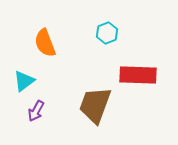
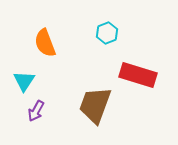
red rectangle: rotated 15 degrees clockwise
cyan triangle: rotated 20 degrees counterclockwise
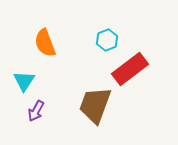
cyan hexagon: moved 7 px down
red rectangle: moved 8 px left, 6 px up; rotated 54 degrees counterclockwise
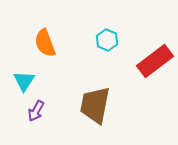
cyan hexagon: rotated 15 degrees counterclockwise
red rectangle: moved 25 px right, 8 px up
brown trapezoid: rotated 9 degrees counterclockwise
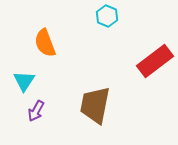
cyan hexagon: moved 24 px up
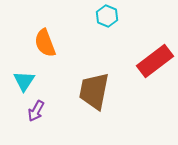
brown trapezoid: moved 1 px left, 14 px up
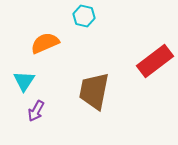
cyan hexagon: moved 23 px left; rotated 10 degrees counterclockwise
orange semicircle: rotated 88 degrees clockwise
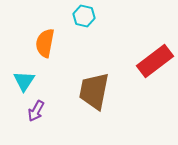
orange semicircle: rotated 56 degrees counterclockwise
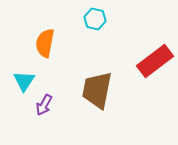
cyan hexagon: moved 11 px right, 3 px down
brown trapezoid: moved 3 px right, 1 px up
purple arrow: moved 8 px right, 6 px up
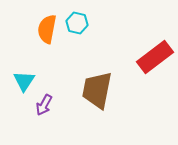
cyan hexagon: moved 18 px left, 4 px down
orange semicircle: moved 2 px right, 14 px up
red rectangle: moved 4 px up
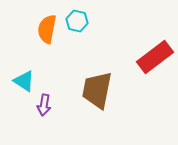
cyan hexagon: moved 2 px up
cyan triangle: rotated 30 degrees counterclockwise
purple arrow: rotated 20 degrees counterclockwise
